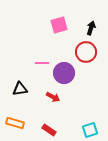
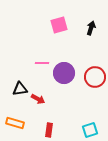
red circle: moved 9 px right, 25 px down
red arrow: moved 15 px left, 2 px down
red rectangle: rotated 64 degrees clockwise
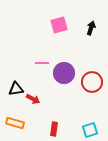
red circle: moved 3 px left, 5 px down
black triangle: moved 4 px left
red arrow: moved 5 px left
red rectangle: moved 5 px right, 1 px up
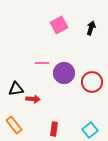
pink square: rotated 12 degrees counterclockwise
red arrow: rotated 24 degrees counterclockwise
orange rectangle: moved 1 px left, 2 px down; rotated 36 degrees clockwise
cyan square: rotated 21 degrees counterclockwise
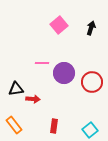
pink square: rotated 12 degrees counterclockwise
red rectangle: moved 3 px up
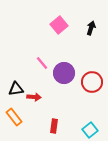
pink line: rotated 48 degrees clockwise
red arrow: moved 1 px right, 2 px up
orange rectangle: moved 8 px up
